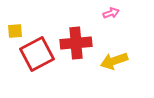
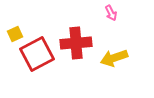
pink arrow: rotated 84 degrees clockwise
yellow square: moved 3 px down; rotated 21 degrees counterclockwise
yellow arrow: moved 3 px up
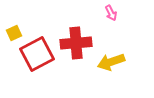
yellow square: moved 1 px left, 1 px up
yellow arrow: moved 3 px left, 4 px down
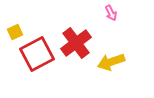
yellow square: moved 1 px right, 1 px up
red cross: rotated 32 degrees counterclockwise
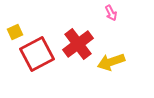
red cross: moved 2 px right, 1 px down
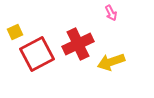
red cross: rotated 12 degrees clockwise
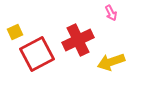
red cross: moved 4 px up
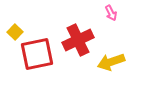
yellow square: rotated 21 degrees counterclockwise
red square: rotated 16 degrees clockwise
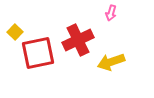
pink arrow: rotated 42 degrees clockwise
red square: moved 1 px right, 1 px up
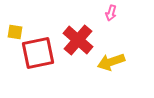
yellow square: rotated 35 degrees counterclockwise
red cross: rotated 24 degrees counterclockwise
